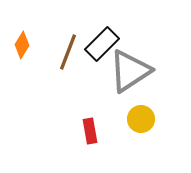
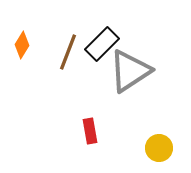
yellow circle: moved 18 px right, 29 px down
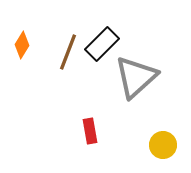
gray triangle: moved 6 px right, 6 px down; rotated 9 degrees counterclockwise
yellow circle: moved 4 px right, 3 px up
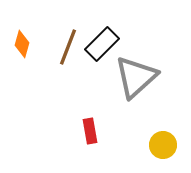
orange diamond: moved 1 px up; rotated 16 degrees counterclockwise
brown line: moved 5 px up
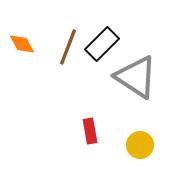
orange diamond: rotated 44 degrees counterclockwise
gray triangle: rotated 45 degrees counterclockwise
yellow circle: moved 23 px left
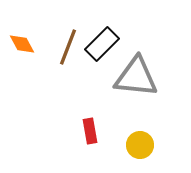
gray triangle: rotated 27 degrees counterclockwise
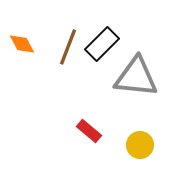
red rectangle: moved 1 px left; rotated 40 degrees counterclockwise
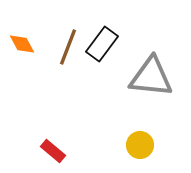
black rectangle: rotated 8 degrees counterclockwise
gray triangle: moved 15 px right
red rectangle: moved 36 px left, 20 px down
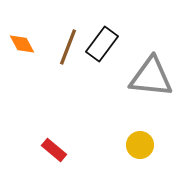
red rectangle: moved 1 px right, 1 px up
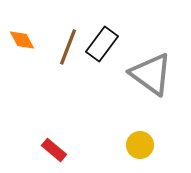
orange diamond: moved 4 px up
gray triangle: moved 3 px up; rotated 30 degrees clockwise
